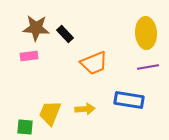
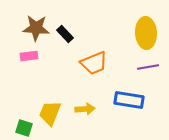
green square: moved 1 px left, 1 px down; rotated 12 degrees clockwise
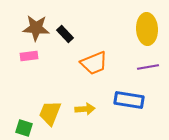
yellow ellipse: moved 1 px right, 4 px up
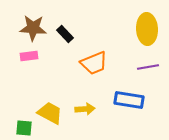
brown star: moved 3 px left
yellow trapezoid: rotated 96 degrees clockwise
green square: rotated 12 degrees counterclockwise
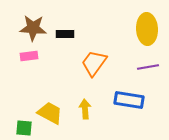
black rectangle: rotated 48 degrees counterclockwise
orange trapezoid: rotated 148 degrees clockwise
yellow arrow: rotated 90 degrees counterclockwise
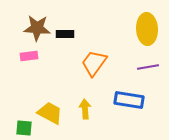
brown star: moved 4 px right
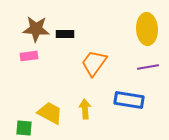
brown star: moved 1 px left, 1 px down
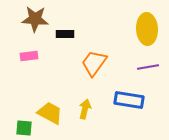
brown star: moved 1 px left, 10 px up
yellow arrow: rotated 18 degrees clockwise
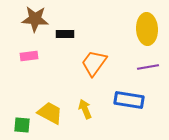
yellow arrow: rotated 36 degrees counterclockwise
green square: moved 2 px left, 3 px up
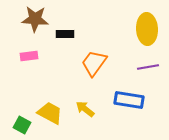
yellow arrow: rotated 30 degrees counterclockwise
green square: rotated 24 degrees clockwise
